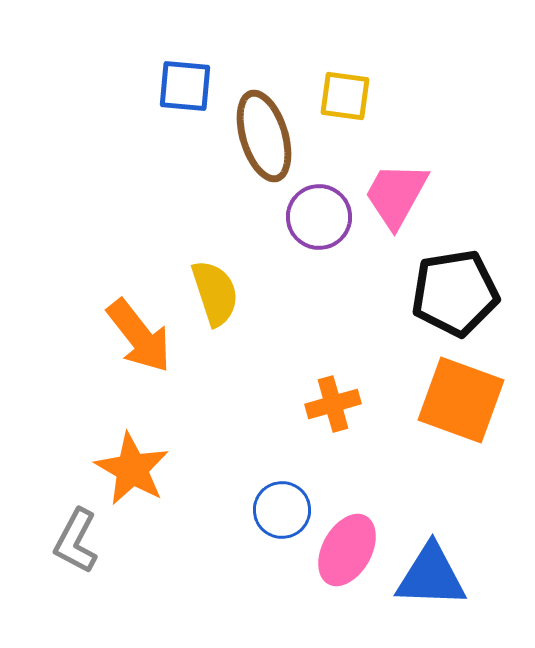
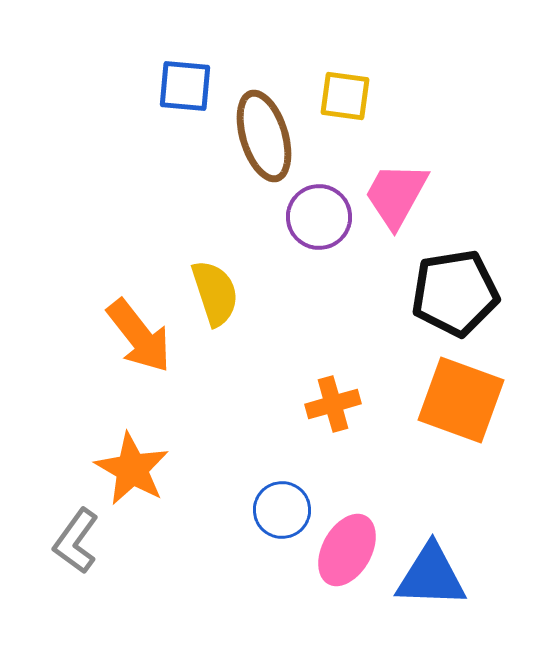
gray L-shape: rotated 8 degrees clockwise
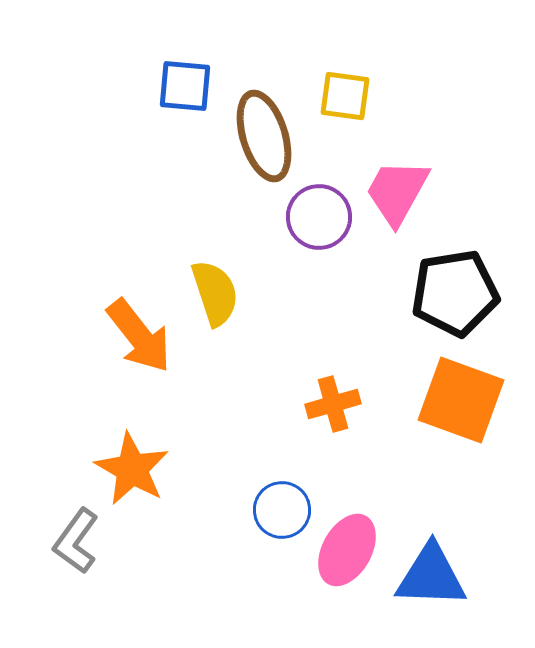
pink trapezoid: moved 1 px right, 3 px up
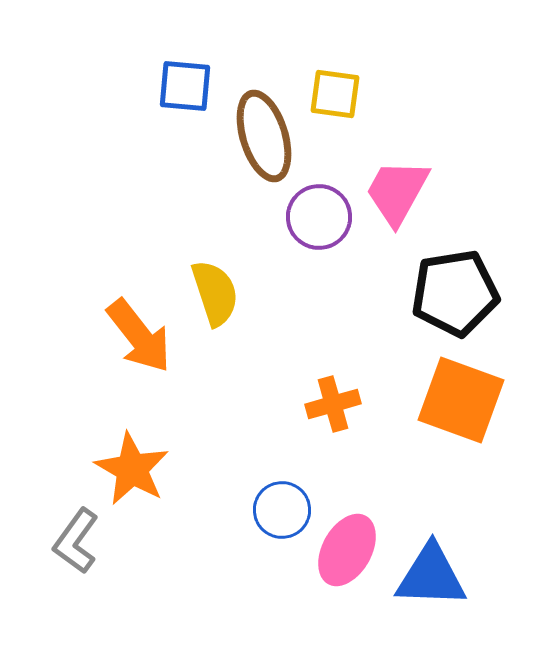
yellow square: moved 10 px left, 2 px up
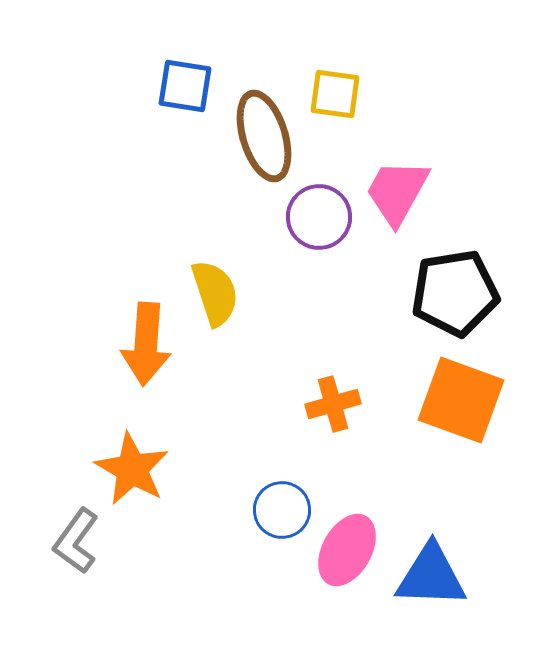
blue square: rotated 4 degrees clockwise
orange arrow: moved 7 px right, 8 px down; rotated 42 degrees clockwise
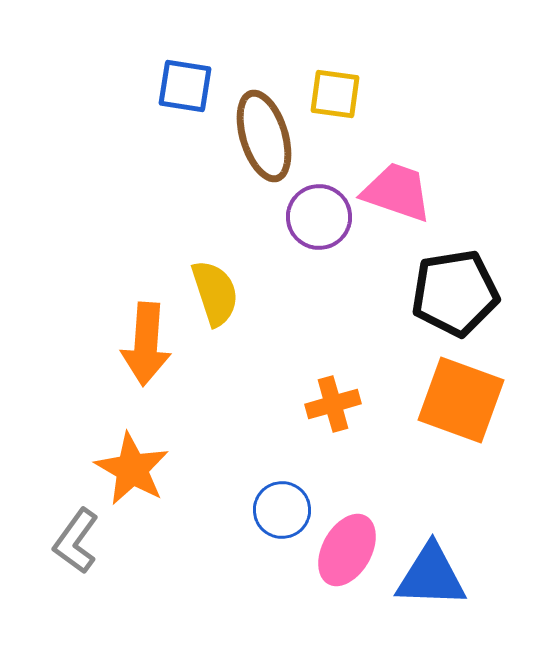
pink trapezoid: rotated 80 degrees clockwise
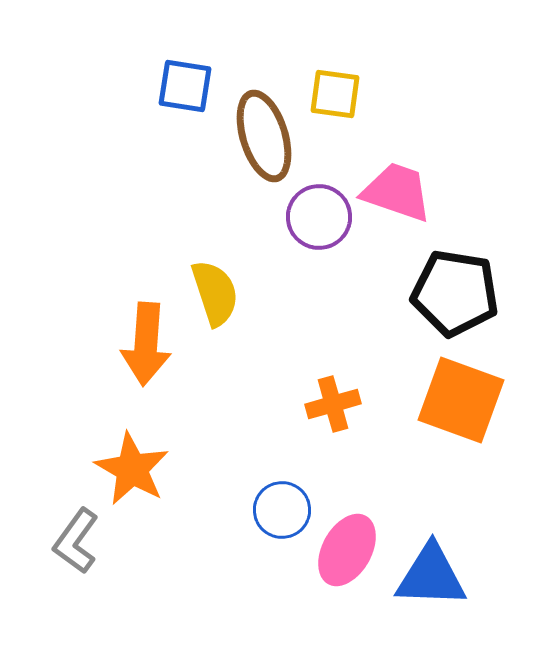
black pentagon: rotated 18 degrees clockwise
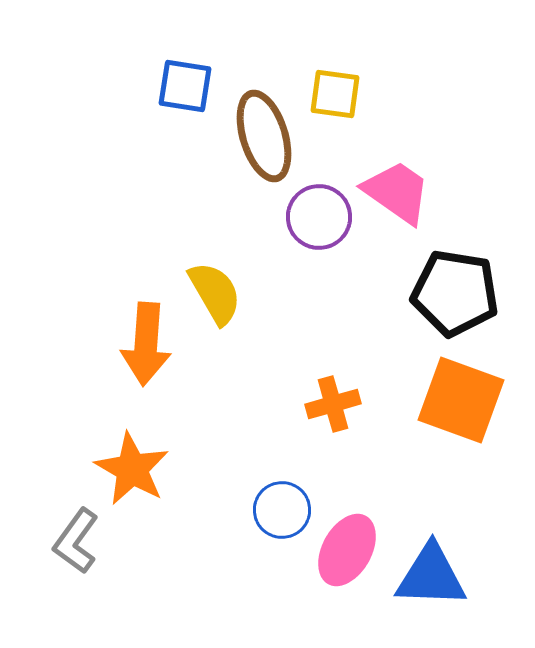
pink trapezoid: rotated 16 degrees clockwise
yellow semicircle: rotated 12 degrees counterclockwise
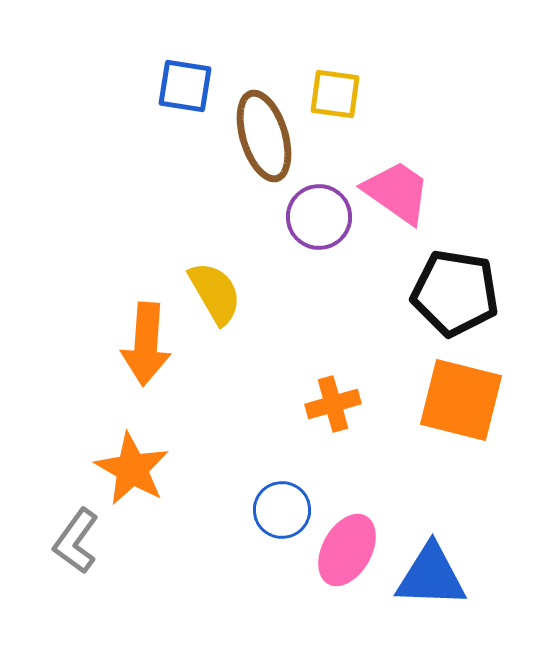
orange square: rotated 6 degrees counterclockwise
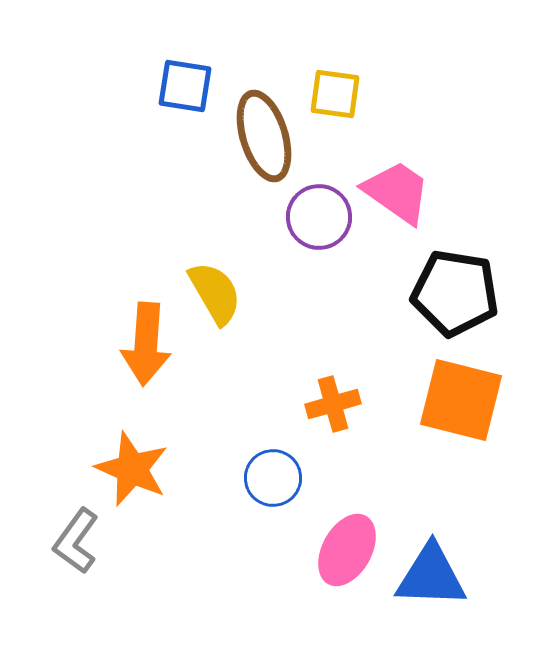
orange star: rotated 6 degrees counterclockwise
blue circle: moved 9 px left, 32 px up
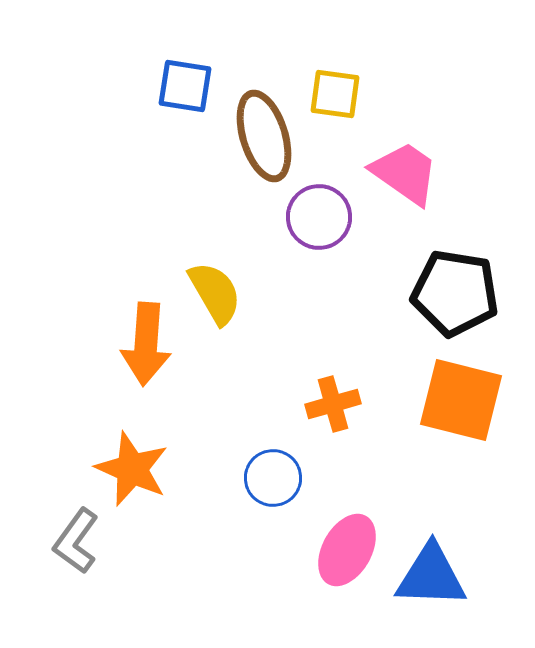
pink trapezoid: moved 8 px right, 19 px up
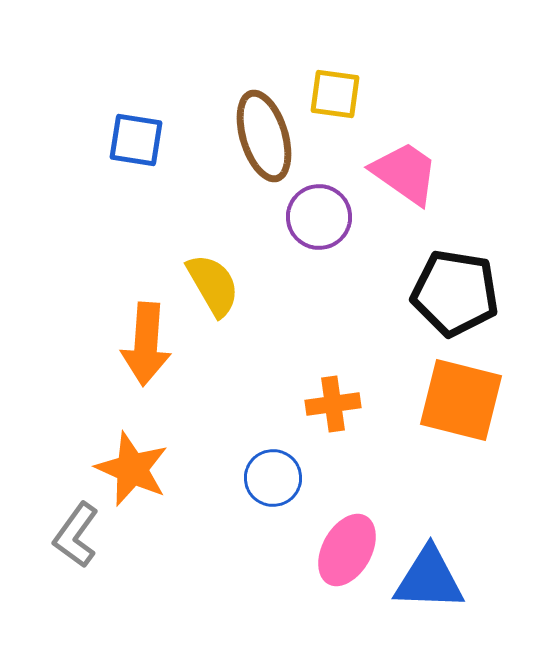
blue square: moved 49 px left, 54 px down
yellow semicircle: moved 2 px left, 8 px up
orange cross: rotated 8 degrees clockwise
gray L-shape: moved 6 px up
blue triangle: moved 2 px left, 3 px down
